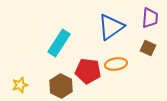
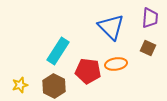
blue triangle: rotated 40 degrees counterclockwise
cyan rectangle: moved 1 px left, 8 px down
brown hexagon: moved 7 px left
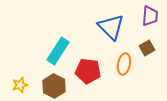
purple trapezoid: moved 2 px up
brown square: moved 1 px left; rotated 35 degrees clockwise
orange ellipse: moved 8 px right; rotated 70 degrees counterclockwise
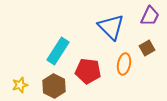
purple trapezoid: rotated 20 degrees clockwise
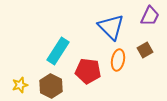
brown square: moved 2 px left, 2 px down
orange ellipse: moved 6 px left, 4 px up
brown hexagon: moved 3 px left
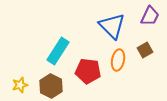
blue triangle: moved 1 px right, 1 px up
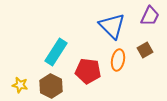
cyan rectangle: moved 2 px left, 1 px down
yellow star: rotated 28 degrees clockwise
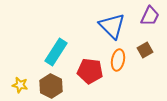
red pentagon: moved 2 px right
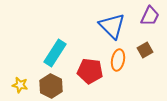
cyan rectangle: moved 1 px left, 1 px down
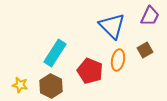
red pentagon: rotated 15 degrees clockwise
